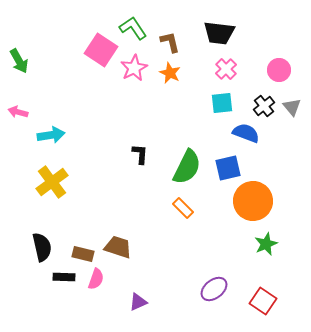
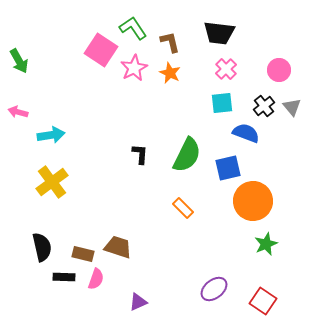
green semicircle: moved 12 px up
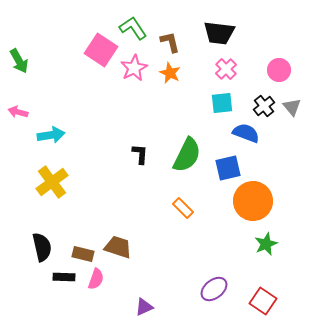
purple triangle: moved 6 px right, 5 px down
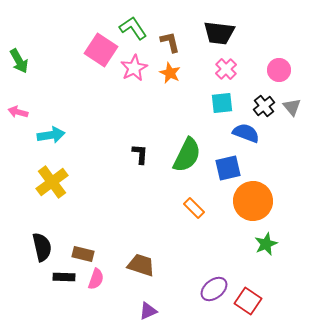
orange rectangle: moved 11 px right
brown trapezoid: moved 23 px right, 18 px down
red square: moved 15 px left
purple triangle: moved 4 px right, 4 px down
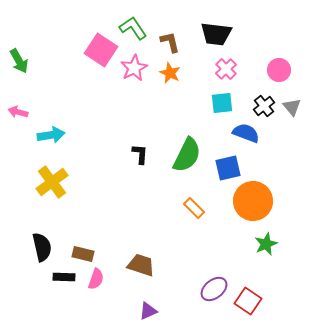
black trapezoid: moved 3 px left, 1 px down
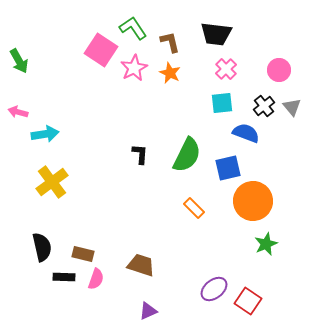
cyan arrow: moved 6 px left, 1 px up
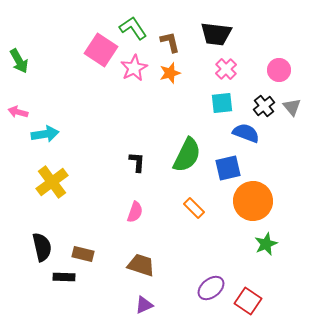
orange star: rotated 30 degrees clockwise
black L-shape: moved 3 px left, 8 px down
pink semicircle: moved 39 px right, 67 px up
purple ellipse: moved 3 px left, 1 px up
purple triangle: moved 4 px left, 6 px up
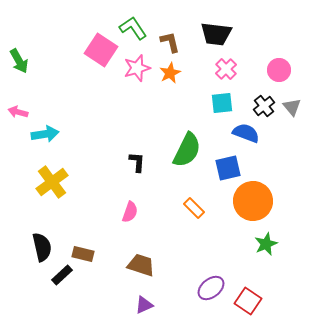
pink star: moved 3 px right; rotated 12 degrees clockwise
orange star: rotated 10 degrees counterclockwise
green semicircle: moved 5 px up
pink semicircle: moved 5 px left
black rectangle: moved 2 px left, 2 px up; rotated 45 degrees counterclockwise
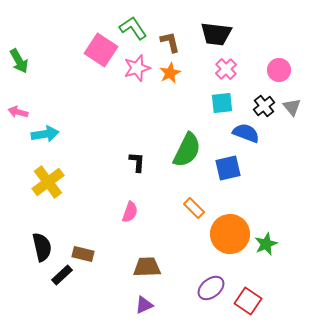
yellow cross: moved 4 px left
orange circle: moved 23 px left, 33 px down
brown trapezoid: moved 6 px right, 2 px down; rotated 20 degrees counterclockwise
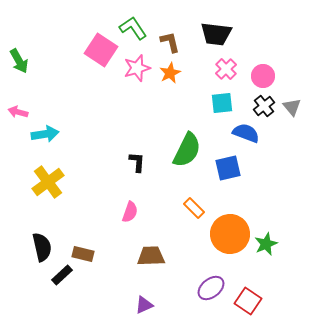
pink circle: moved 16 px left, 6 px down
brown trapezoid: moved 4 px right, 11 px up
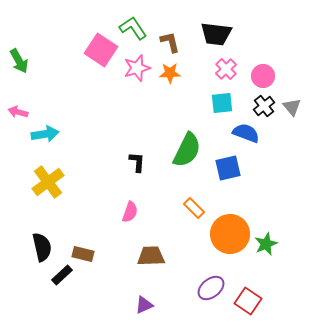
orange star: rotated 25 degrees clockwise
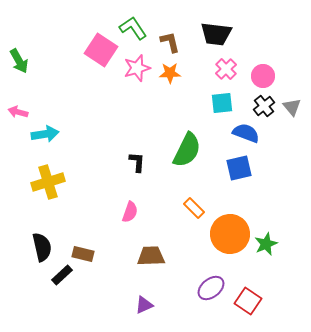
blue square: moved 11 px right
yellow cross: rotated 20 degrees clockwise
